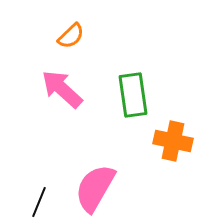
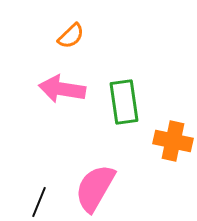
pink arrow: rotated 33 degrees counterclockwise
green rectangle: moved 9 px left, 7 px down
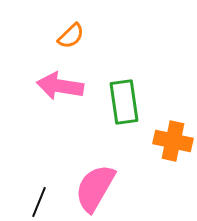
pink arrow: moved 2 px left, 3 px up
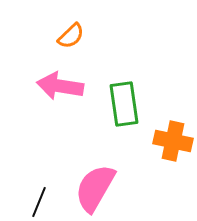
green rectangle: moved 2 px down
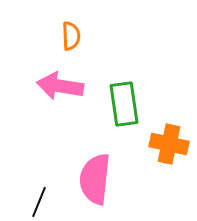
orange semicircle: rotated 48 degrees counterclockwise
orange cross: moved 4 px left, 3 px down
pink semicircle: moved 9 px up; rotated 24 degrees counterclockwise
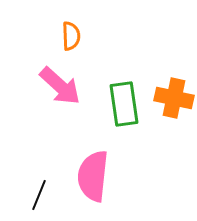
pink arrow: rotated 147 degrees counterclockwise
orange cross: moved 5 px right, 46 px up
pink semicircle: moved 2 px left, 3 px up
black line: moved 7 px up
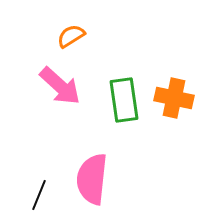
orange semicircle: rotated 120 degrees counterclockwise
green rectangle: moved 4 px up
pink semicircle: moved 1 px left, 3 px down
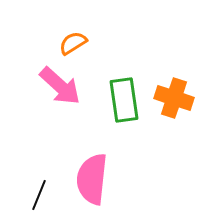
orange semicircle: moved 2 px right, 7 px down
orange cross: rotated 6 degrees clockwise
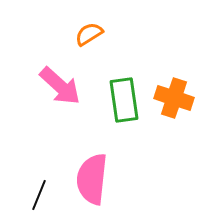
orange semicircle: moved 16 px right, 9 px up
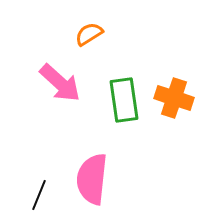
pink arrow: moved 3 px up
